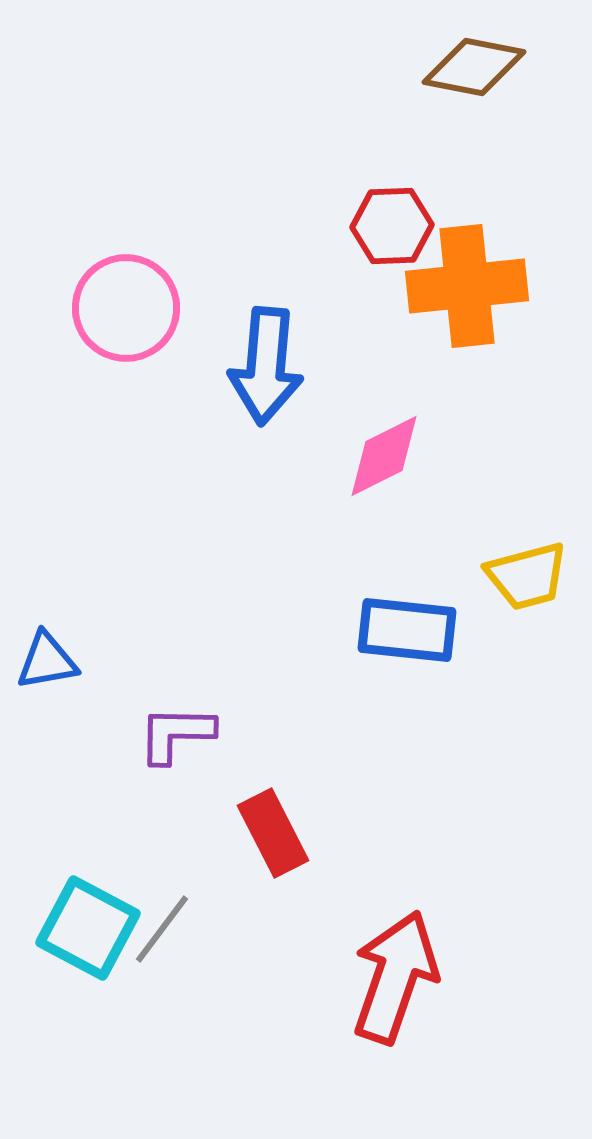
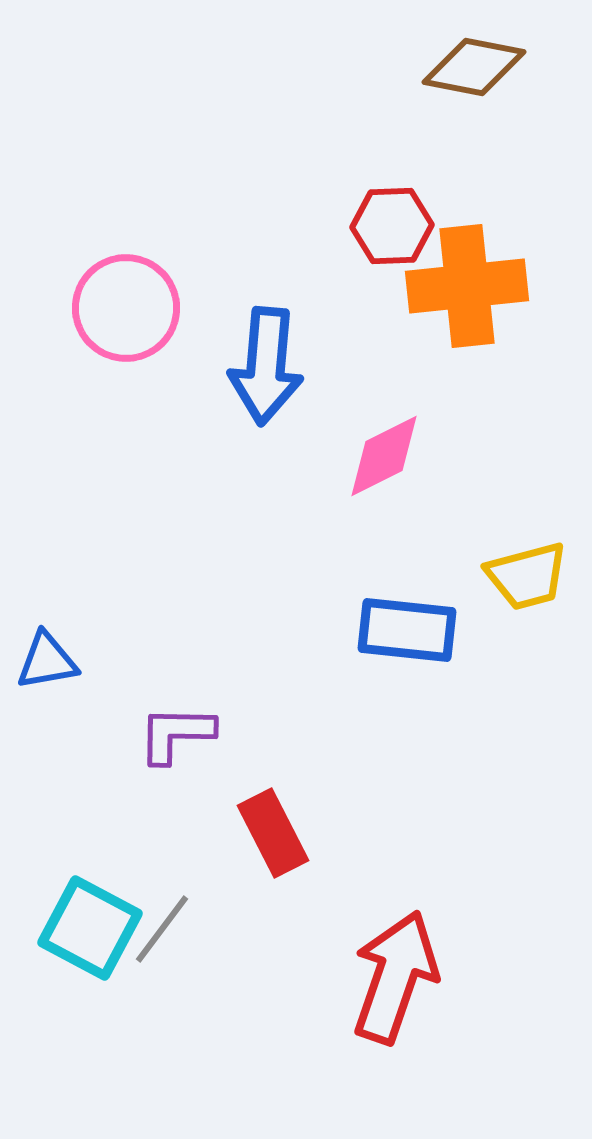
cyan square: moved 2 px right
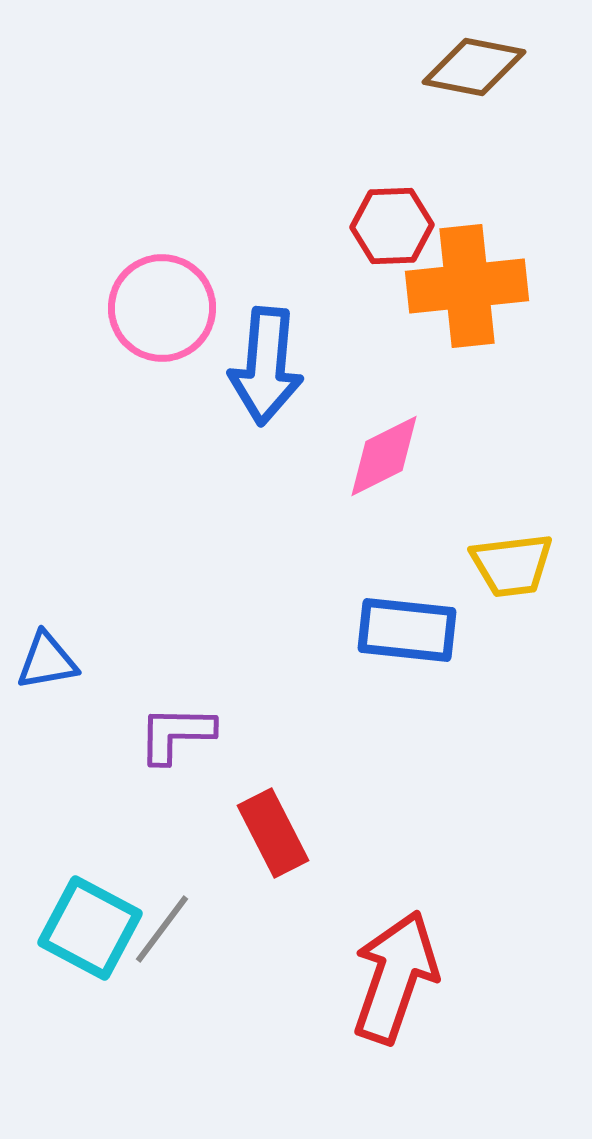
pink circle: moved 36 px right
yellow trapezoid: moved 15 px left, 11 px up; rotated 8 degrees clockwise
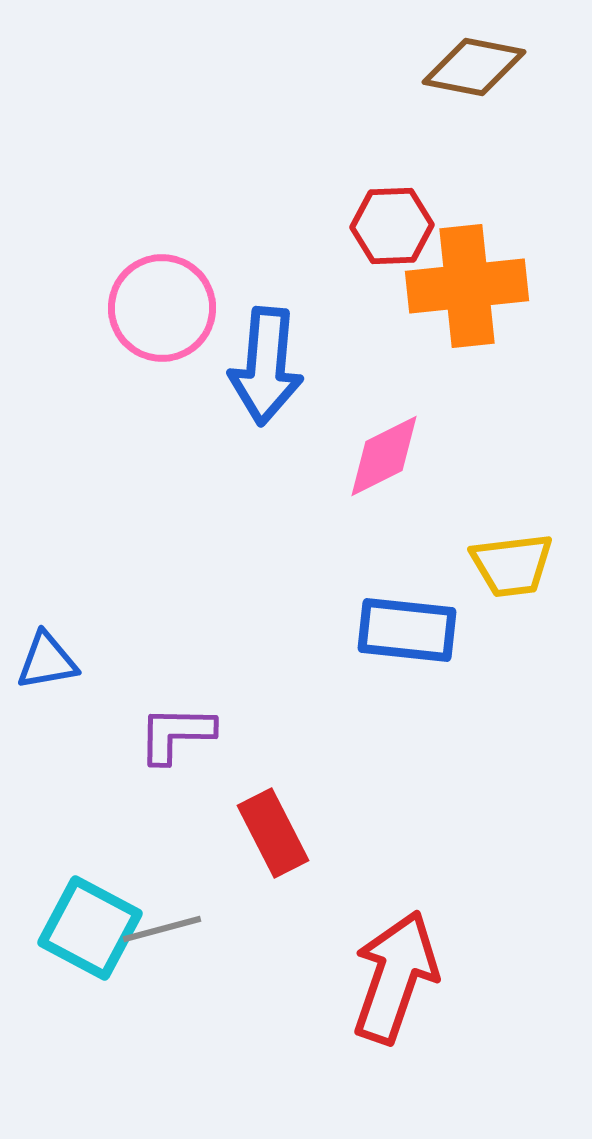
gray line: rotated 38 degrees clockwise
